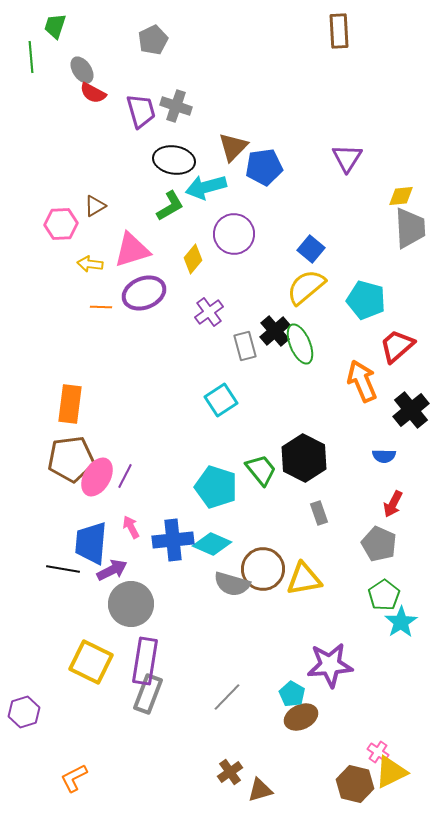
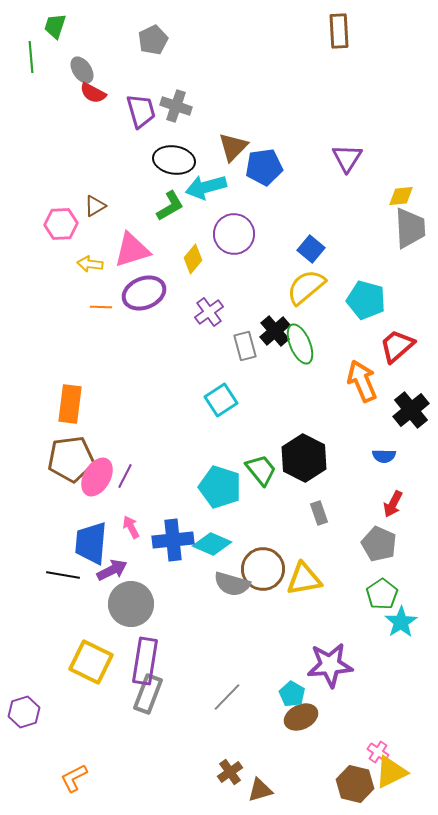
cyan pentagon at (216, 487): moved 4 px right
black line at (63, 569): moved 6 px down
green pentagon at (384, 595): moved 2 px left, 1 px up
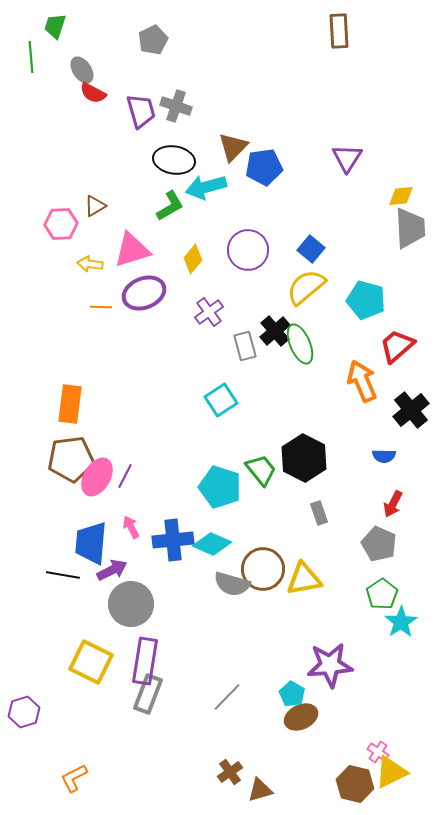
purple circle at (234, 234): moved 14 px right, 16 px down
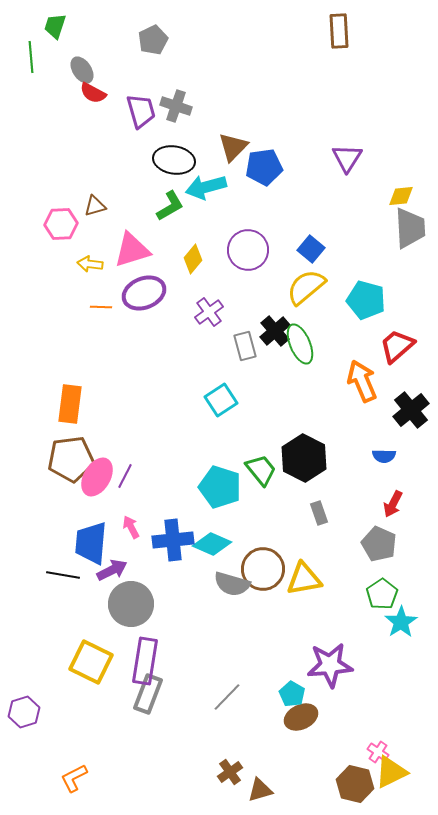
brown triangle at (95, 206): rotated 15 degrees clockwise
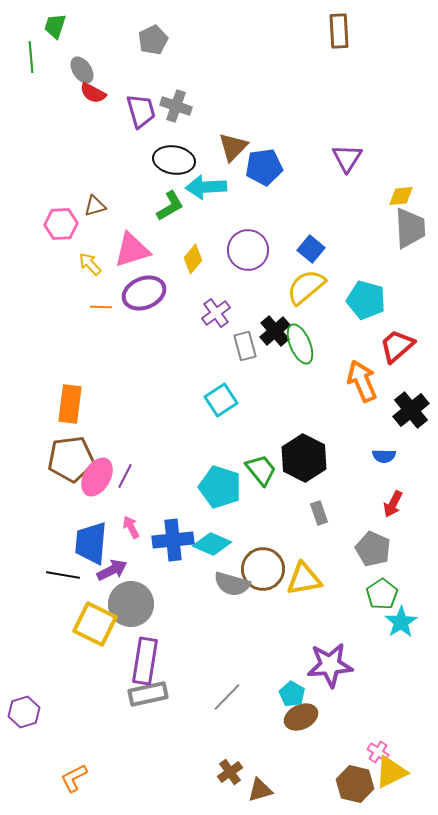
cyan arrow at (206, 187): rotated 12 degrees clockwise
yellow arrow at (90, 264): rotated 40 degrees clockwise
purple cross at (209, 312): moved 7 px right, 1 px down
gray pentagon at (379, 544): moved 6 px left, 5 px down
yellow square at (91, 662): moved 4 px right, 38 px up
gray rectangle at (148, 694): rotated 57 degrees clockwise
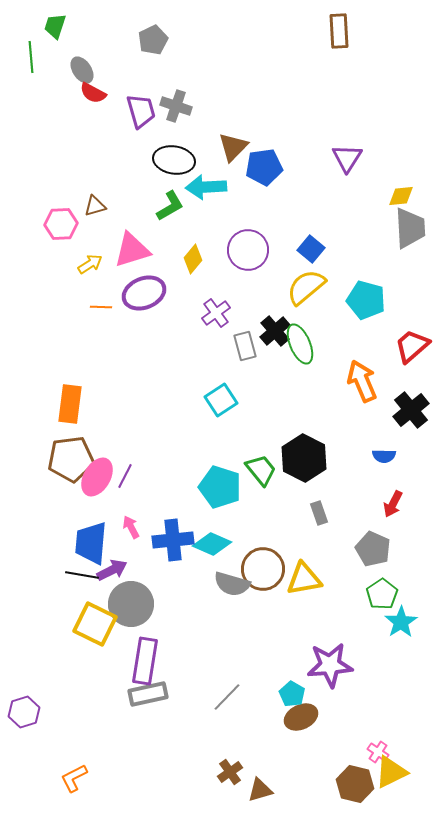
yellow arrow at (90, 264): rotated 100 degrees clockwise
red trapezoid at (397, 346): moved 15 px right
black line at (63, 575): moved 19 px right
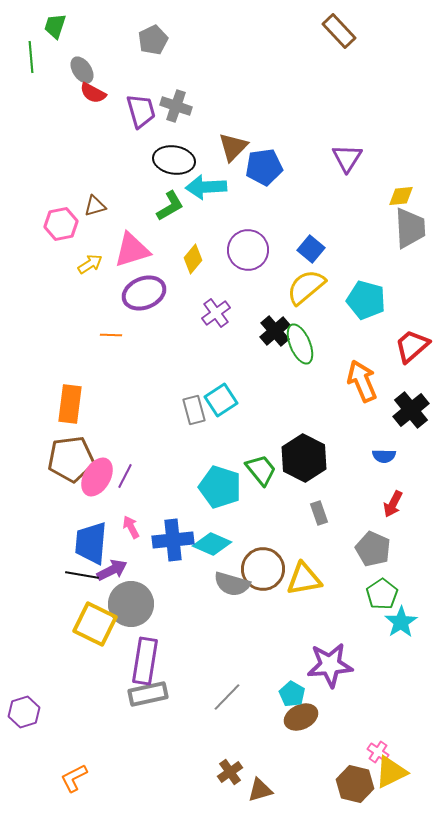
brown rectangle at (339, 31): rotated 40 degrees counterclockwise
pink hexagon at (61, 224): rotated 8 degrees counterclockwise
orange line at (101, 307): moved 10 px right, 28 px down
gray rectangle at (245, 346): moved 51 px left, 64 px down
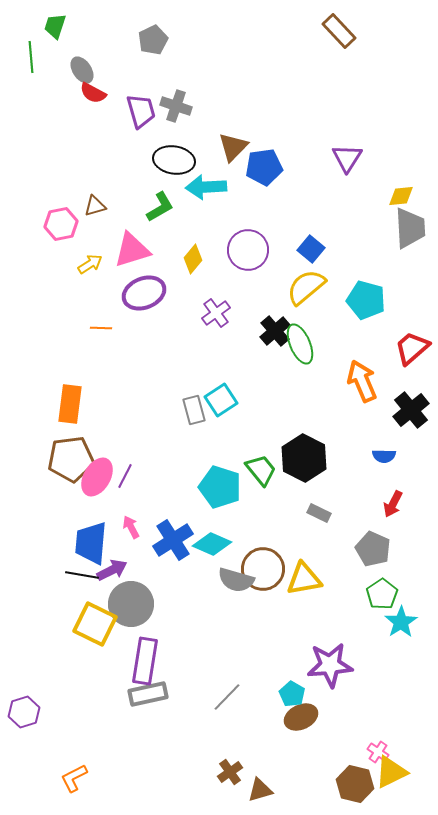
green L-shape at (170, 206): moved 10 px left, 1 px down
orange line at (111, 335): moved 10 px left, 7 px up
red trapezoid at (412, 346): moved 2 px down
gray rectangle at (319, 513): rotated 45 degrees counterclockwise
blue cross at (173, 540): rotated 27 degrees counterclockwise
gray semicircle at (232, 584): moved 4 px right, 4 px up
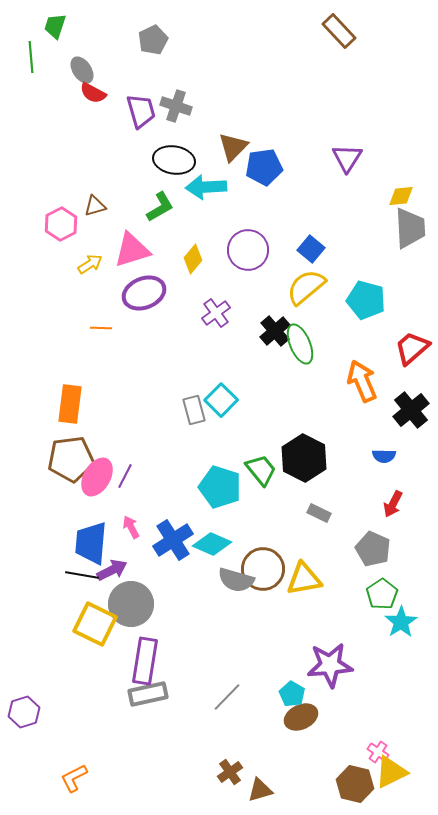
pink hexagon at (61, 224): rotated 16 degrees counterclockwise
cyan square at (221, 400): rotated 12 degrees counterclockwise
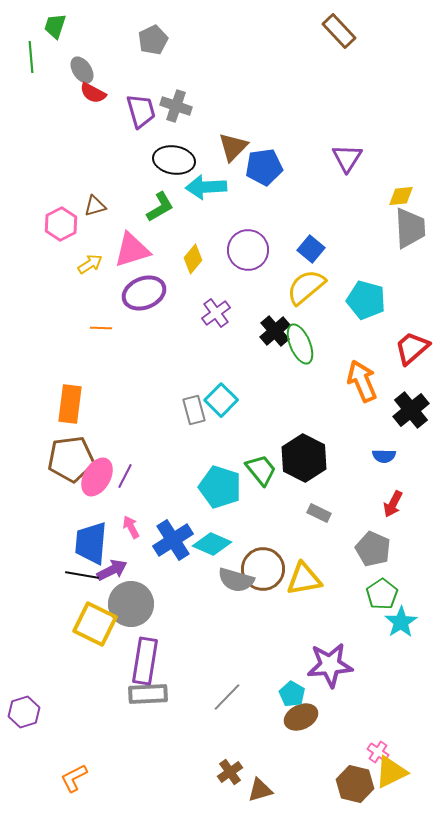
gray rectangle at (148, 694): rotated 9 degrees clockwise
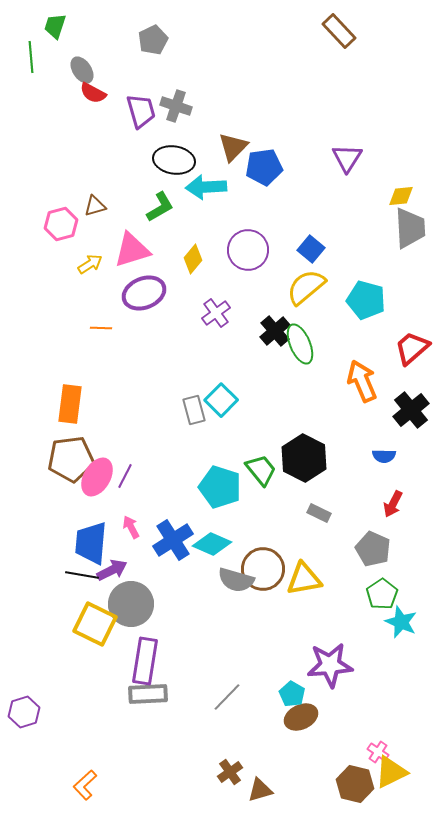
pink hexagon at (61, 224): rotated 12 degrees clockwise
cyan star at (401, 622): rotated 16 degrees counterclockwise
orange L-shape at (74, 778): moved 11 px right, 7 px down; rotated 16 degrees counterclockwise
